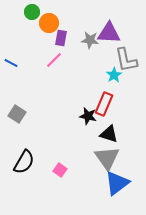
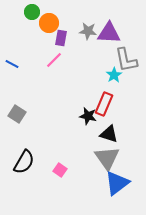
gray star: moved 2 px left, 9 px up
blue line: moved 1 px right, 1 px down
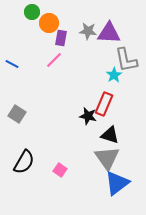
black triangle: moved 1 px right, 1 px down
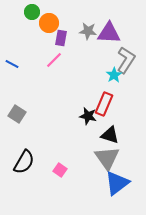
gray L-shape: rotated 136 degrees counterclockwise
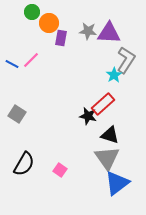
pink line: moved 23 px left
red rectangle: moved 1 px left; rotated 25 degrees clockwise
black semicircle: moved 2 px down
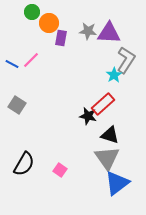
gray square: moved 9 px up
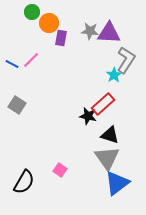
gray star: moved 2 px right
black semicircle: moved 18 px down
